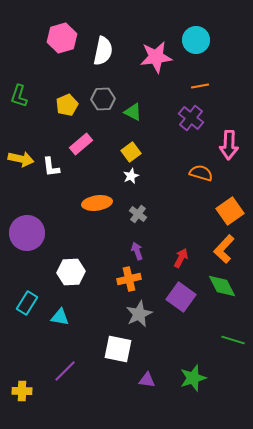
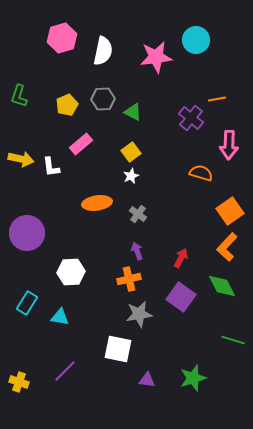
orange line: moved 17 px right, 13 px down
orange L-shape: moved 3 px right, 2 px up
gray star: rotated 16 degrees clockwise
yellow cross: moved 3 px left, 9 px up; rotated 18 degrees clockwise
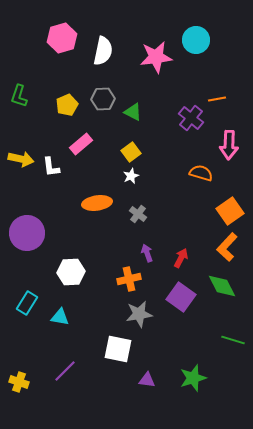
purple arrow: moved 10 px right, 2 px down
